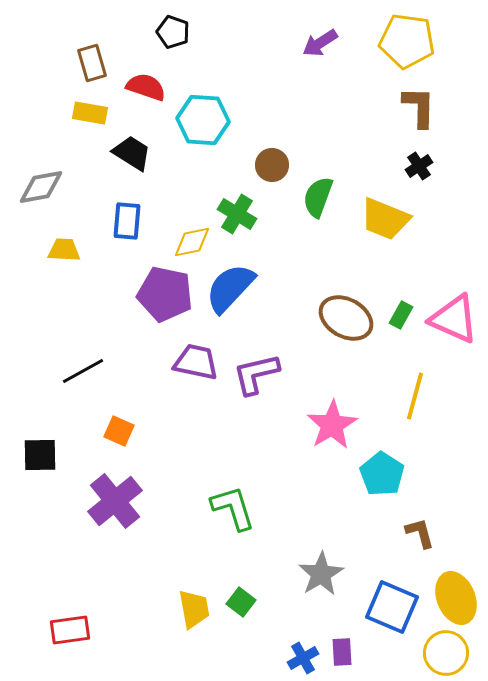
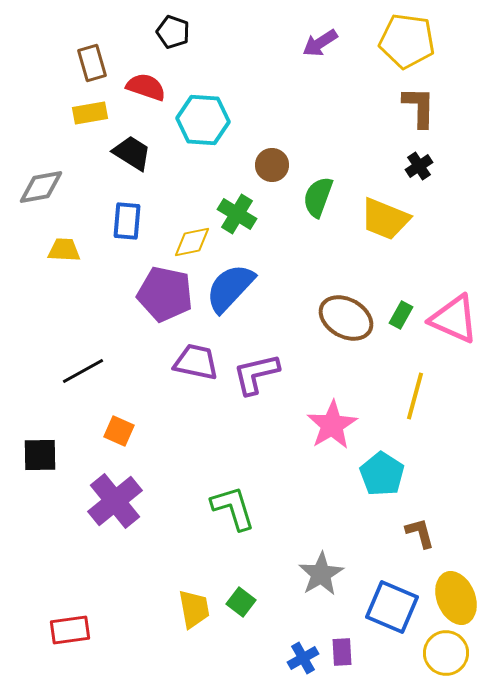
yellow rectangle at (90, 113): rotated 20 degrees counterclockwise
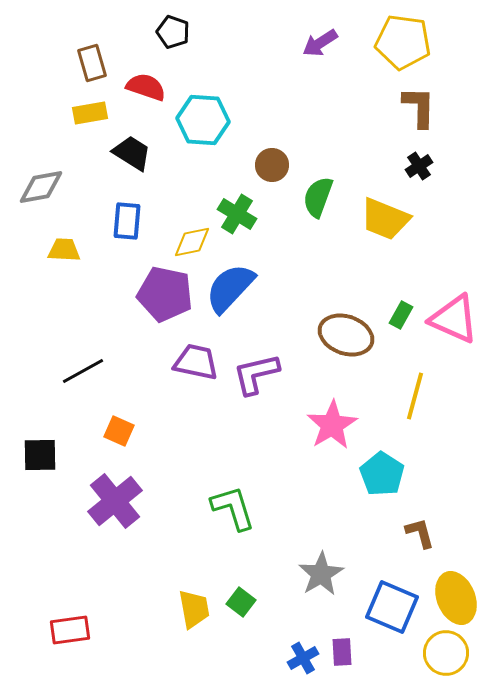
yellow pentagon at (407, 41): moved 4 px left, 1 px down
brown ellipse at (346, 318): moved 17 px down; rotated 10 degrees counterclockwise
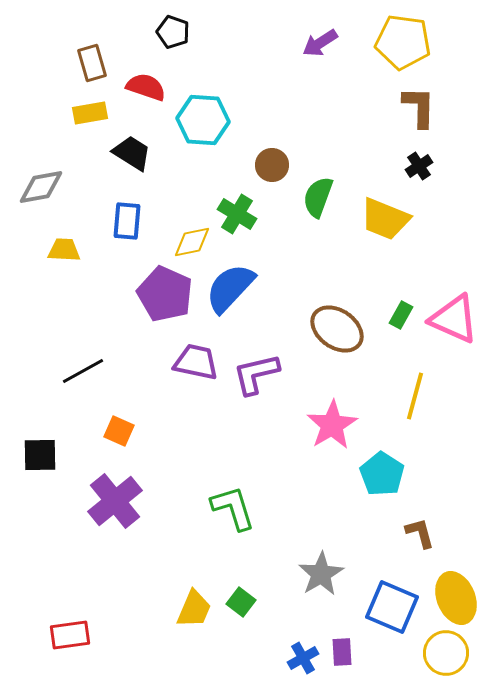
purple pentagon at (165, 294): rotated 12 degrees clockwise
brown ellipse at (346, 335): moved 9 px left, 6 px up; rotated 16 degrees clockwise
yellow trapezoid at (194, 609): rotated 33 degrees clockwise
red rectangle at (70, 630): moved 5 px down
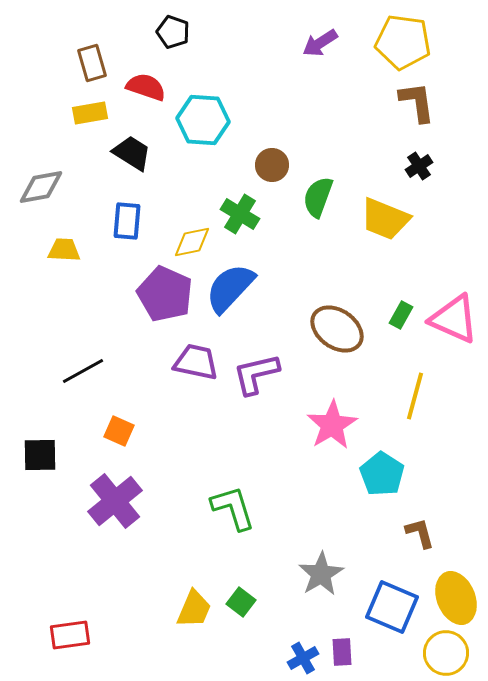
brown L-shape at (419, 107): moved 2 px left, 5 px up; rotated 9 degrees counterclockwise
green cross at (237, 214): moved 3 px right
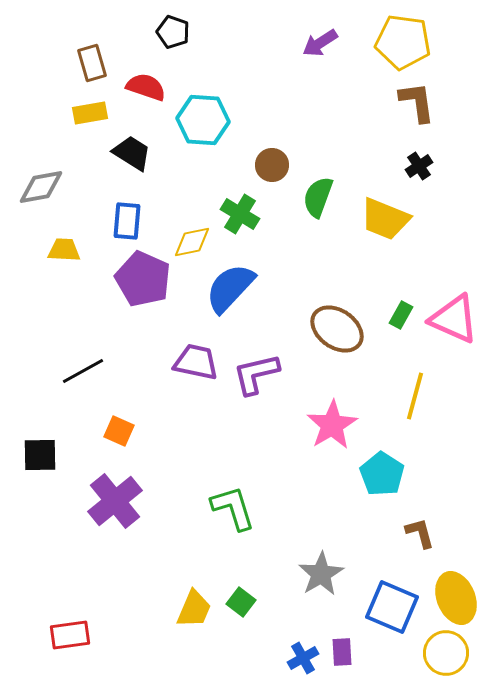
purple pentagon at (165, 294): moved 22 px left, 15 px up
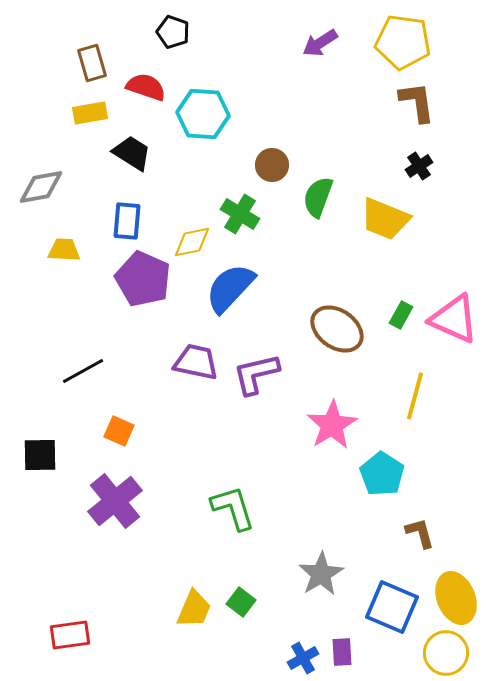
cyan hexagon at (203, 120): moved 6 px up
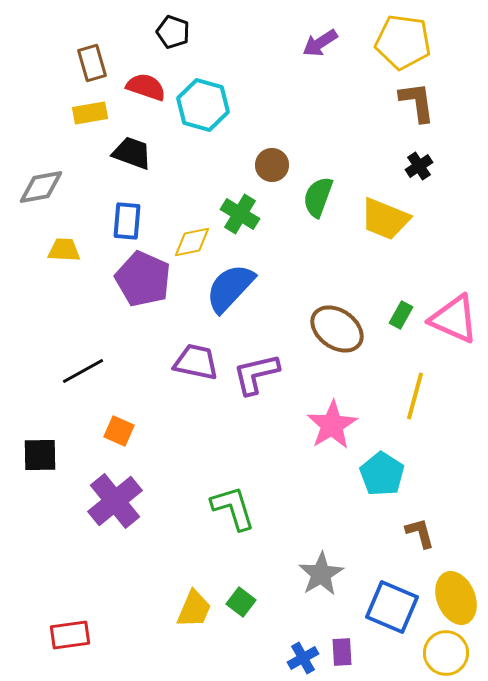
cyan hexagon at (203, 114): moved 9 px up; rotated 12 degrees clockwise
black trapezoid at (132, 153): rotated 12 degrees counterclockwise
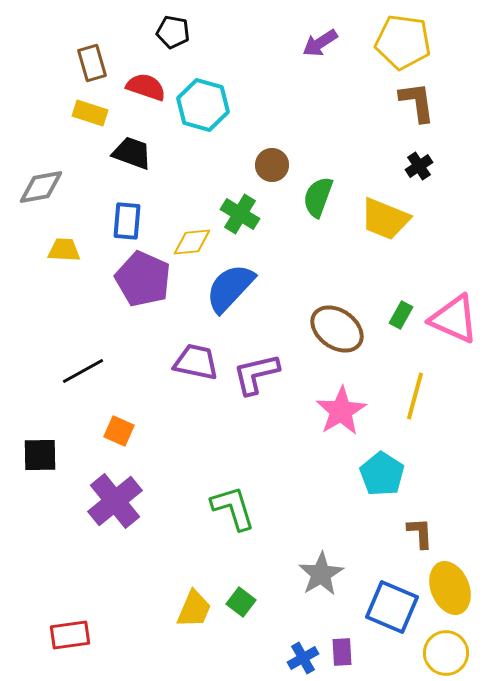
black pentagon at (173, 32): rotated 8 degrees counterclockwise
yellow rectangle at (90, 113): rotated 28 degrees clockwise
yellow diamond at (192, 242): rotated 6 degrees clockwise
pink star at (332, 425): moved 9 px right, 14 px up
brown L-shape at (420, 533): rotated 12 degrees clockwise
yellow ellipse at (456, 598): moved 6 px left, 10 px up
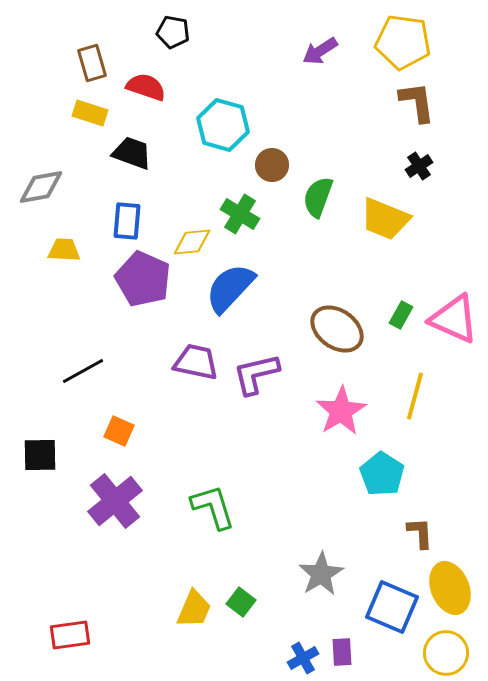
purple arrow at (320, 43): moved 8 px down
cyan hexagon at (203, 105): moved 20 px right, 20 px down
green L-shape at (233, 508): moved 20 px left, 1 px up
